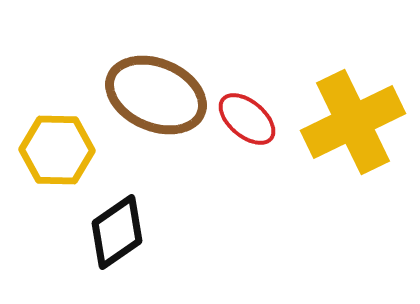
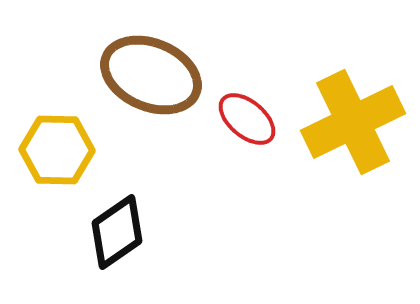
brown ellipse: moved 5 px left, 20 px up
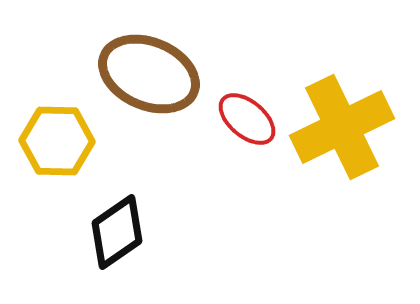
brown ellipse: moved 2 px left, 1 px up
yellow cross: moved 11 px left, 5 px down
yellow hexagon: moved 9 px up
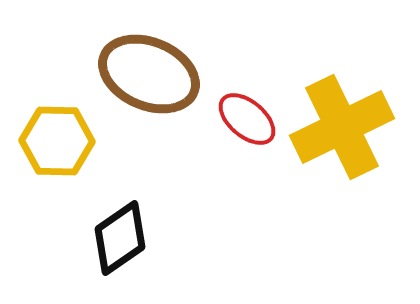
black diamond: moved 3 px right, 6 px down
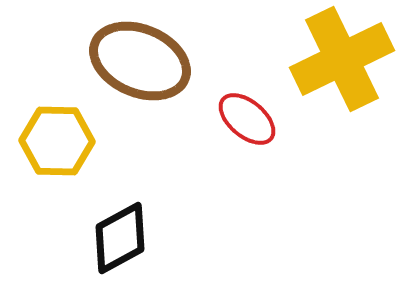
brown ellipse: moved 9 px left, 13 px up
yellow cross: moved 68 px up
black diamond: rotated 6 degrees clockwise
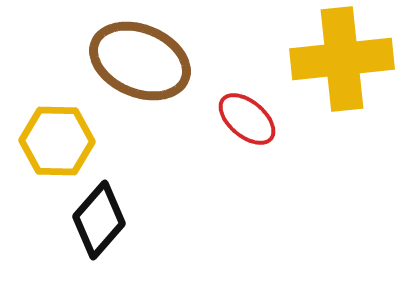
yellow cross: rotated 20 degrees clockwise
black diamond: moved 21 px left, 18 px up; rotated 20 degrees counterclockwise
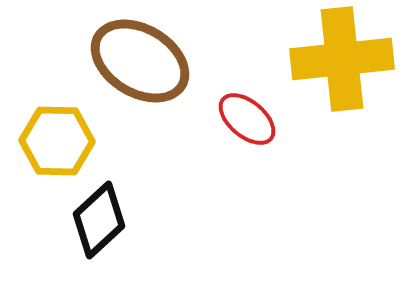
brown ellipse: rotated 8 degrees clockwise
black diamond: rotated 6 degrees clockwise
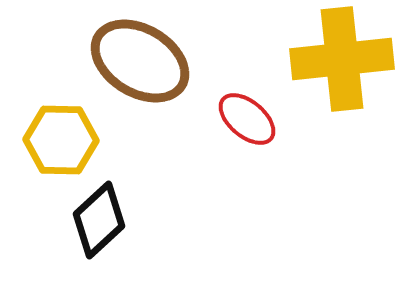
yellow hexagon: moved 4 px right, 1 px up
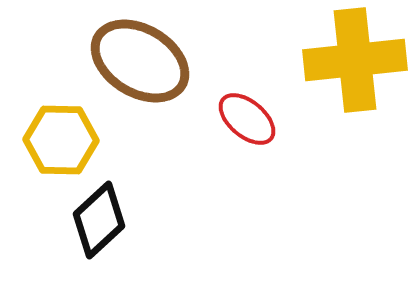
yellow cross: moved 13 px right, 1 px down
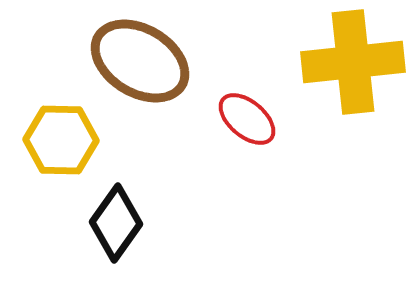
yellow cross: moved 2 px left, 2 px down
black diamond: moved 17 px right, 3 px down; rotated 12 degrees counterclockwise
